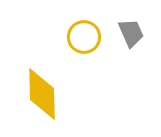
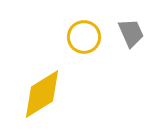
yellow diamond: rotated 60 degrees clockwise
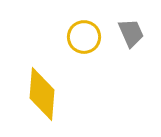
yellow diamond: rotated 54 degrees counterclockwise
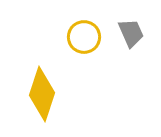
yellow diamond: rotated 14 degrees clockwise
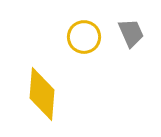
yellow diamond: rotated 14 degrees counterclockwise
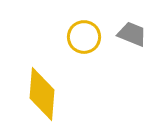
gray trapezoid: moved 1 px right, 1 px down; rotated 44 degrees counterclockwise
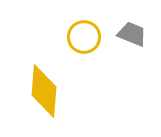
yellow diamond: moved 2 px right, 3 px up
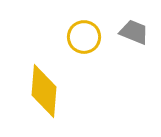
gray trapezoid: moved 2 px right, 2 px up
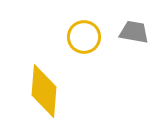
gray trapezoid: rotated 12 degrees counterclockwise
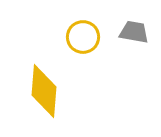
yellow circle: moved 1 px left
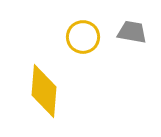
gray trapezoid: moved 2 px left
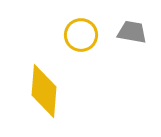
yellow circle: moved 2 px left, 2 px up
